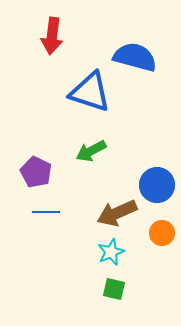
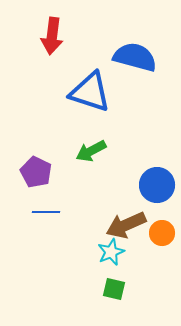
brown arrow: moved 9 px right, 12 px down
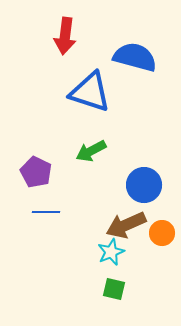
red arrow: moved 13 px right
blue circle: moved 13 px left
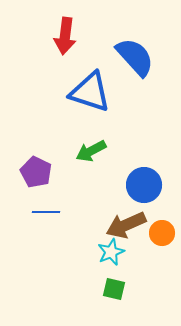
blue semicircle: rotated 33 degrees clockwise
